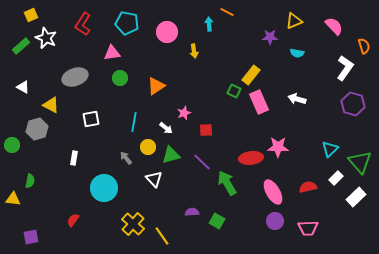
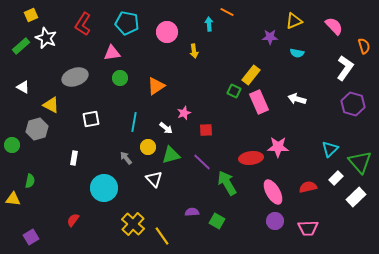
purple square at (31, 237): rotated 21 degrees counterclockwise
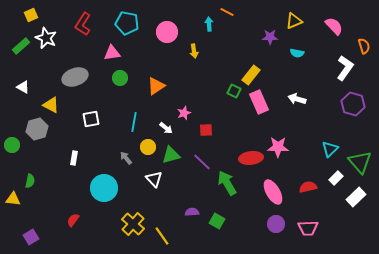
purple circle at (275, 221): moved 1 px right, 3 px down
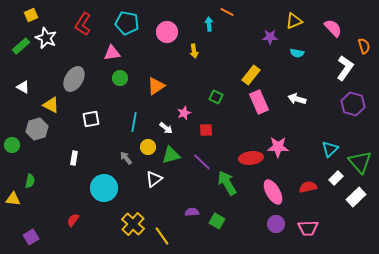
pink semicircle at (334, 26): moved 1 px left, 2 px down
gray ellipse at (75, 77): moved 1 px left, 2 px down; rotated 40 degrees counterclockwise
green square at (234, 91): moved 18 px left, 6 px down
white triangle at (154, 179): rotated 36 degrees clockwise
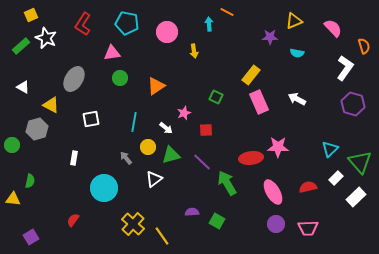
white arrow at (297, 99): rotated 12 degrees clockwise
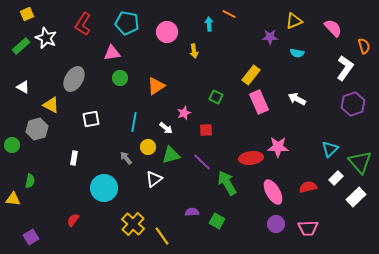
orange line at (227, 12): moved 2 px right, 2 px down
yellow square at (31, 15): moved 4 px left, 1 px up
purple hexagon at (353, 104): rotated 25 degrees clockwise
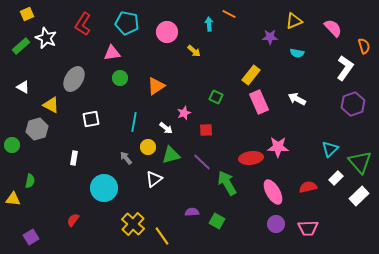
yellow arrow at (194, 51): rotated 40 degrees counterclockwise
white rectangle at (356, 197): moved 3 px right, 1 px up
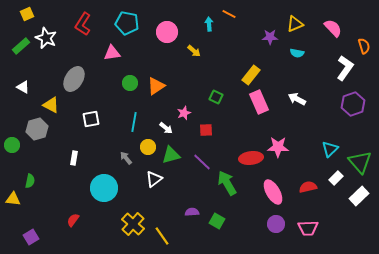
yellow triangle at (294, 21): moved 1 px right, 3 px down
green circle at (120, 78): moved 10 px right, 5 px down
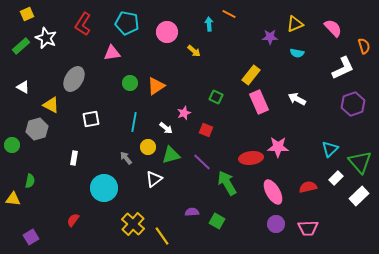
white L-shape at (345, 68): moved 2 px left; rotated 30 degrees clockwise
red square at (206, 130): rotated 24 degrees clockwise
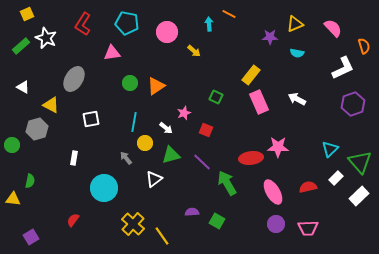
yellow circle at (148, 147): moved 3 px left, 4 px up
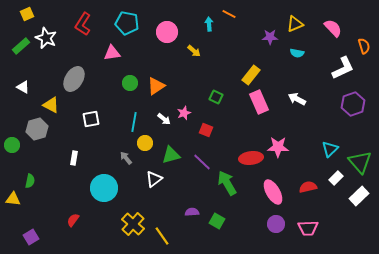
white arrow at (166, 128): moved 2 px left, 9 px up
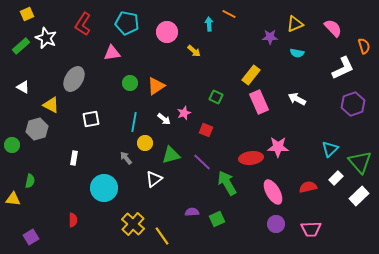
red semicircle at (73, 220): rotated 144 degrees clockwise
green square at (217, 221): moved 2 px up; rotated 35 degrees clockwise
pink trapezoid at (308, 228): moved 3 px right, 1 px down
